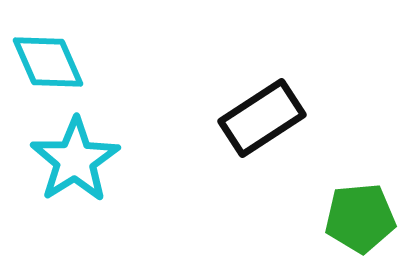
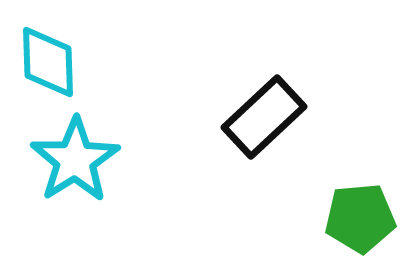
cyan diamond: rotated 22 degrees clockwise
black rectangle: moved 2 px right, 1 px up; rotated 10 degrees counterclockwise
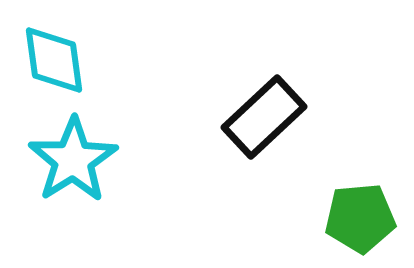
cyan diamond: moved 6 px right, 2 px up; rotated 6 degrees counterclockwise
cyan star: moved 2 px left
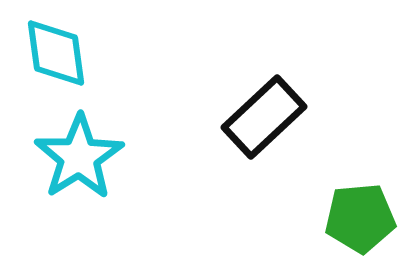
cyan diamond: moved 2 px right, 7 px up
cyan star: moved 6 px right, 3 px up
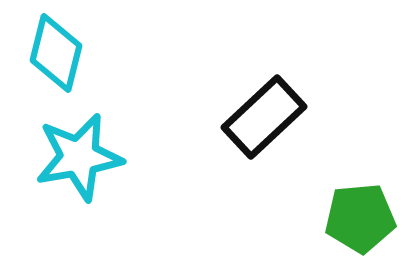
cyan diamond: rotated 22 degrees clockwise
cyan star: rotated 22 degrees clockwise
